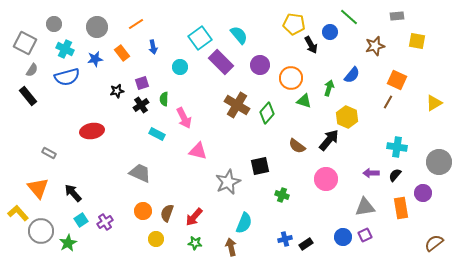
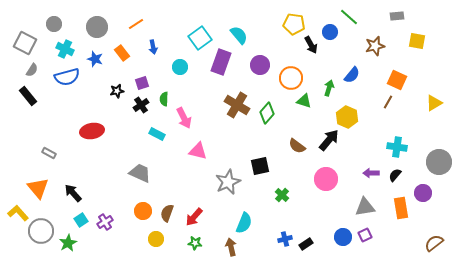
blue star at (95, 59): rotated 28 degrees clockwise
purple rectangle at (221, 62): rotated 65 degrees clockwise
green cross at (282, 195): rotated 24 degrees clockwise
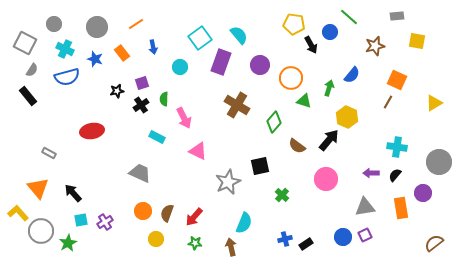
green diamond at (267, 113): moved 7 px right, 9 px down
cyan rectangle at (157, 134): moved 3 px down
pink triangle at (198, 151): rotated 12 degrees clockwise
cyan square at (81, 220): rotated 24 degrees clockwise
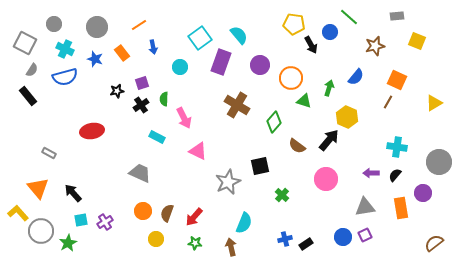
orange line at (136, 24): moved 3 px right, 1 px down
yellow square at (417, 41): rotated 12 degrees clockwise
blue semicircle at (352, 75): moved 4 px right, 2 px down
blue semicircle at (67, 77): moved 2 px left
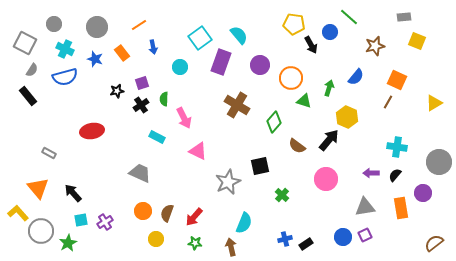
gray rectangle at (397, 16): moved 7 px right, 1 px down
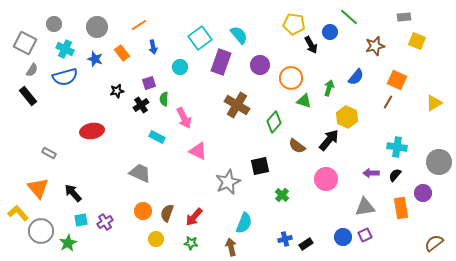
purple square at (142, 83): moved 7 px right
green star at (195, 243): moved 4 px left
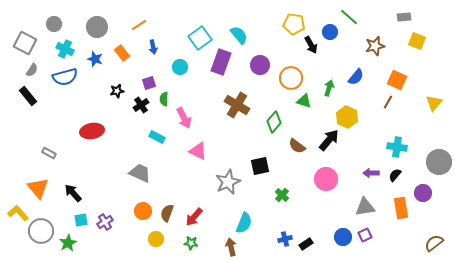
yellow triangle at (434, 103): rotated 18 degrees counterclockwise
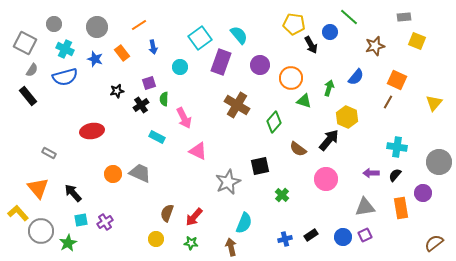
brown semicircle at (297, 146): moved 1 px right, 3 px down
orange circle at (143, 211): moved 30 px left, 37 px up
black rectangle at (306, 244): moved 5 px right, 9 px up
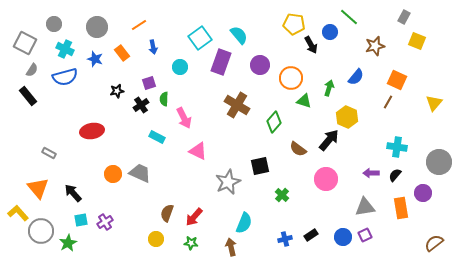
gray rectangle at (404, 17): rotated 56 degrees counterclockwise
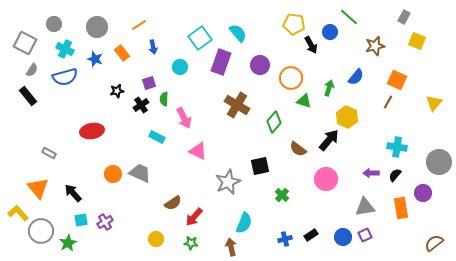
cyan semicircle at (239, 35): moved 1 px left, 2 px up
brown semicircle at (167, 213): moved 6 px right, 10 px up; rotated 144 degrees counterclockwise
